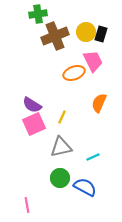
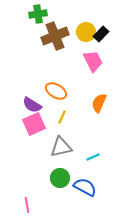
black rectangle: rotated 28 degrees clockwise
orange ellipse: moved 18 px left, 18 px down; rotated 50 degrees clockwise
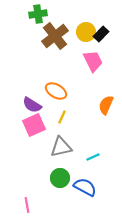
brown cross: rotated 16 degrees counterclockwise
orange semicircle: moved 7 px right, 2 px down
pink square: moved 1 px down
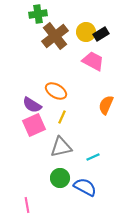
black rectangle: rotated 14 degrees clockwise
pink trapezoid: rotated 35 degrees counterclockwise
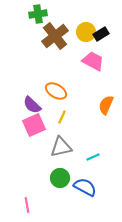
purple semicircle: rotated 12 degrees clockwise
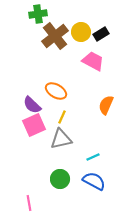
yellow circle: moved 5 px left
gray triangle: moved 8 px up
green circle: moved 1 px down
blue semicircle: moved 9 px right, 6 px up
pink line: moved 2 px right, 2 px up
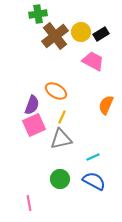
purple semicircle: rotated 114 degrees counterclockwise
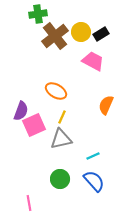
purple semicircle: moved 11 px left, 6 px down
cyan line: moved 1 px up
blue semicircle: rotated 20 degrees clockwise
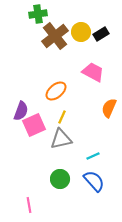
pink trapezoid: moved 11 px down
orange ellipse: rotated 70 degrees counterclockwise
orange semicircle: moved 3 px right, 3 px down
pink line: moved 2 px down
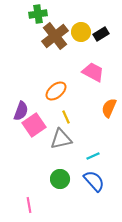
yellow line: moved 4 px right; rotated 48 degrees counterclockwise
pink square: rotated 10 degrees counterclockwise
